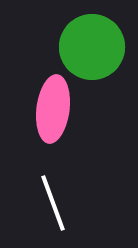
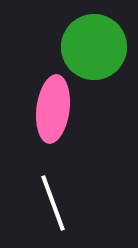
green circle: moved 2 px right
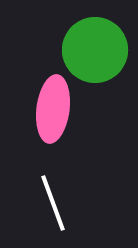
green circle: moved 1 px right, 3 px down
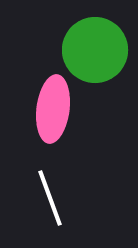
white line: moved 3 px left, 5 px up
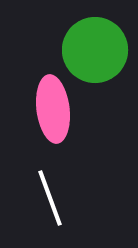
pink ellipse: rotated 14 degrees counterclockwise
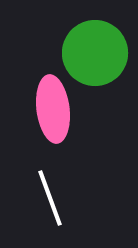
green circle: moved 3 px down
